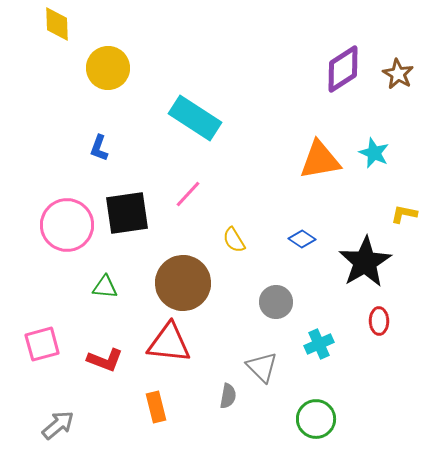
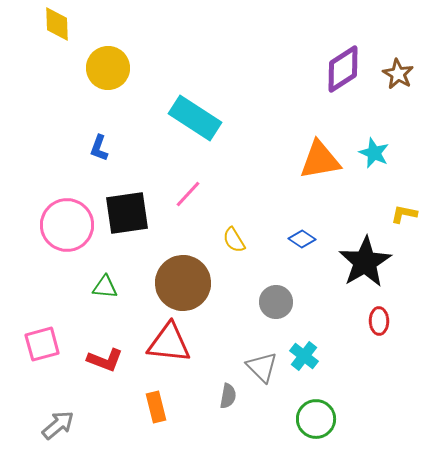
cyan cross: moved 15 px left, 12 px down; rotated 28 degrees counterclockwise
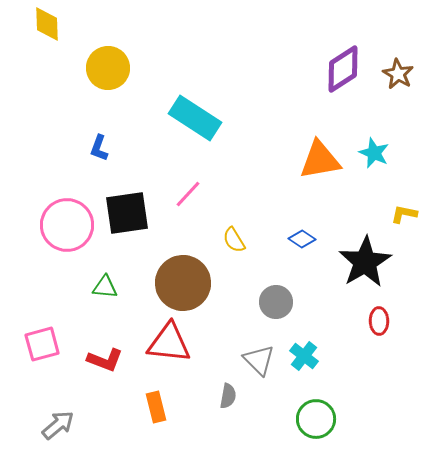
yellow diamond: moved 10 px left
gray triangle: moved 3 px left, 7 px up
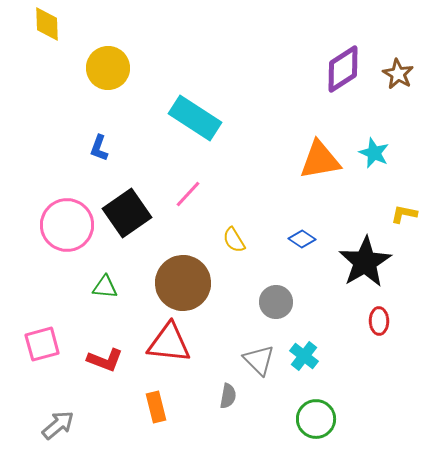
black square: rotated 27 degrees counterclockwise
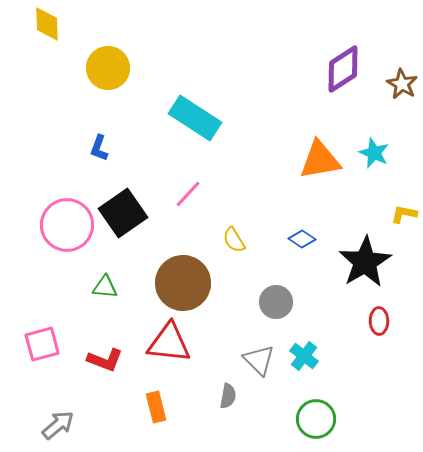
brown star: moved 4 px right, 10 px down
black square: moved 4 px left
